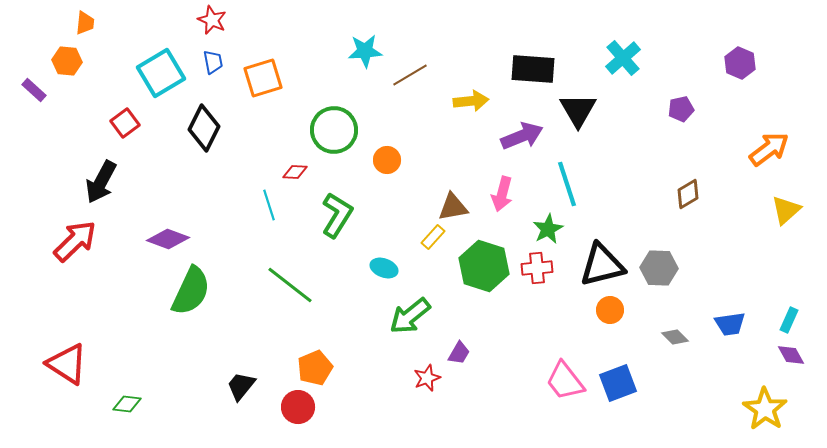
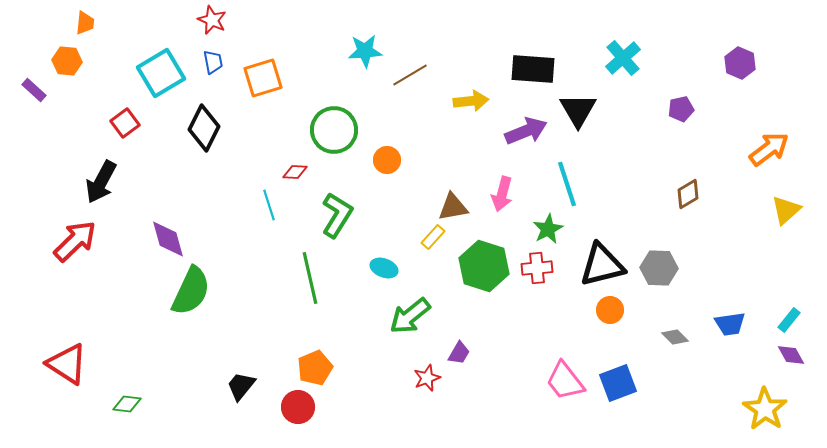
purple arrow at (522, 136): moved 4 px right, 5 px up
purple diamond at (168, 239): rotated 54 degrees clockwise
green line at (290, 285): moved 20 px right, 7 px up; rotated 39 degrees clockwise
cyan rectangle at (789, 320): rotated 15 degrees clockwise
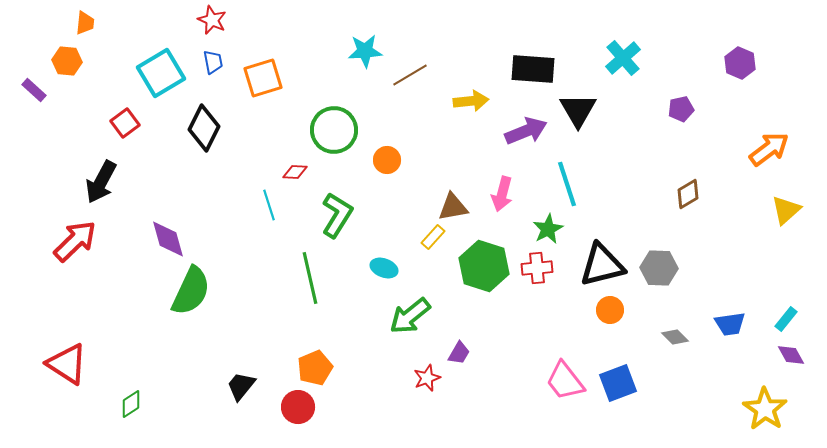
cyan rectangle at (789, 320): moved 3 px left, 1 px up
green diamond at (127, 404): moved 4 px right; rotated 40 degrees counterclockwise
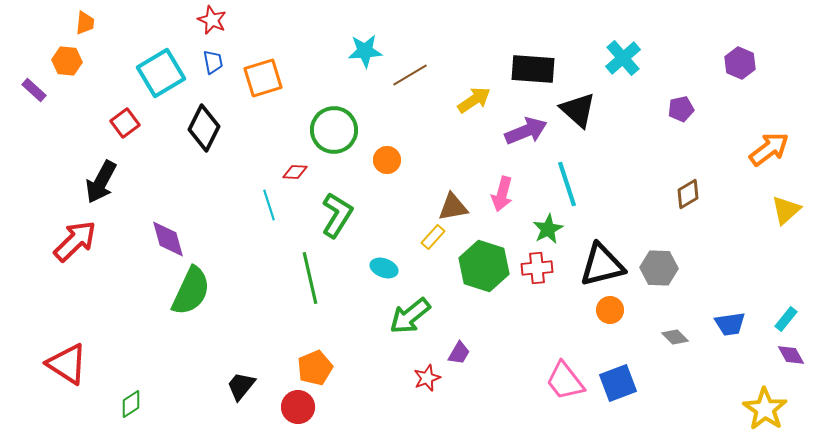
yellow arrow at (471, 101): moved 3 px right, 1 px up; rotated 28 degrees counterclockwise
black triangle at (578, 110): rotated 18 degrees counterclockwise
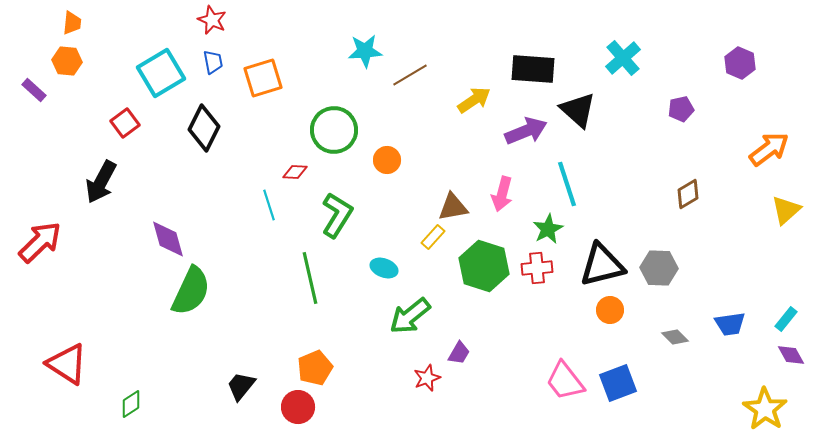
orange trapezoid at (85, 23): moved 13 px left
red arrow at (75, 241): moved 35 px left, 1 px down
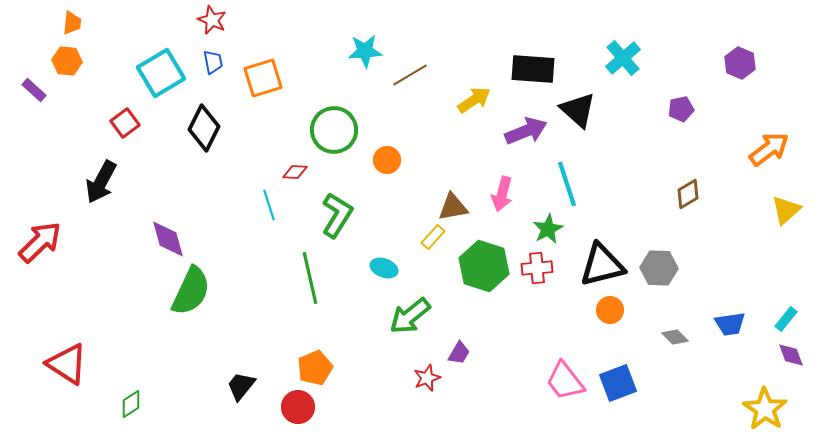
purple diamond at (791, 355): rotated 8 degrees clockwise
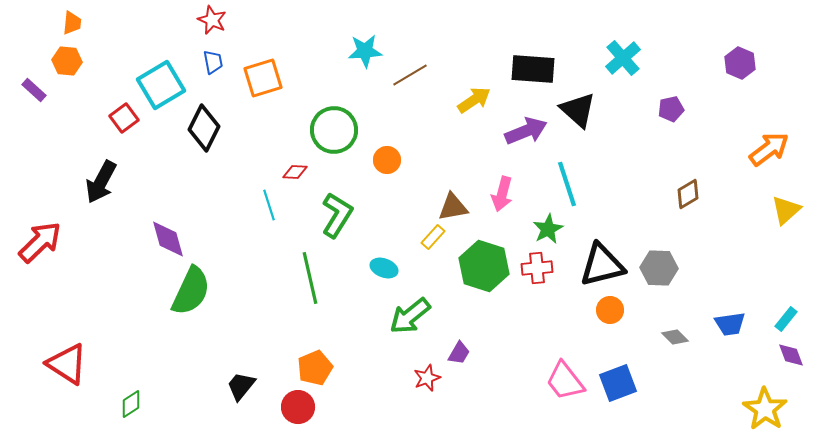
cyan square at (161, 73): moved 12 px down
purple pentagon at (681, 109): moved 10 px left
red square at (125, 123): moved 1 px left, 5 px up
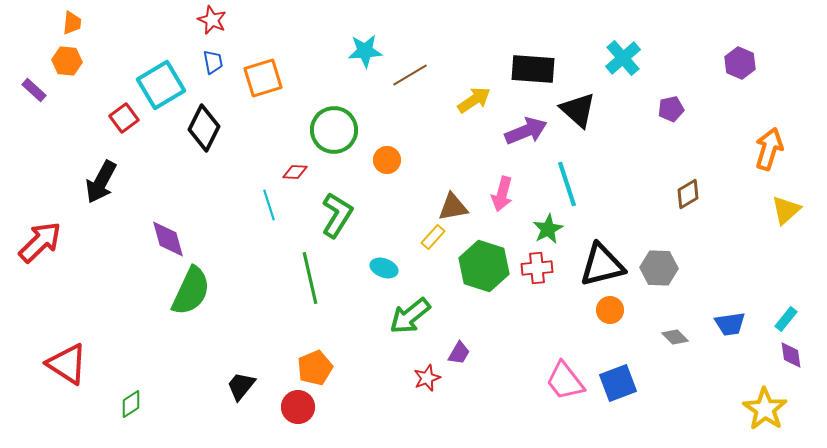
orange arrow at (769, 149): rotated 36 degrees counterclockwise
purple diamond at (791, 355): rotated 12 degrees clockwise
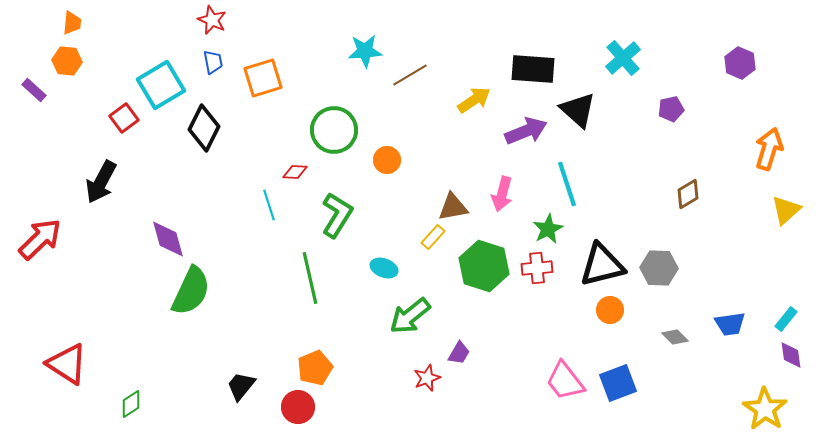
red arrow at (40, 242): moved 3 px up
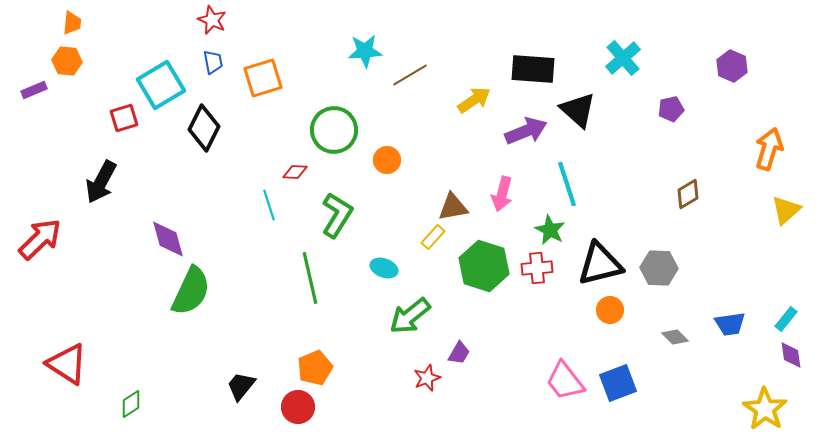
purple hexagon at (740, 63): moved 8 px left, 3 px down
purple rectangle at (34, 90): rotated 65 degrees counterclockwise
red square at (124, 118): rotated 20 degrees clockwise
green star at (548, 229): moved 2 px right, 1 px down; rotated 16 degrees counterclockwise
black triangle at (602, 265): moved 2 px left, 1 px up
